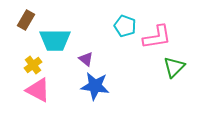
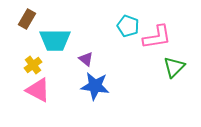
brown rectangle: moved 1 px right, 1 px up
cyan pentagon: moved 3 px right
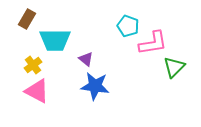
pink L-shape: moved 4 px left, 6 px down
pink triangle: moved 1 px left, 1 px down
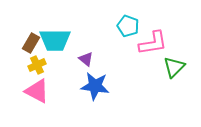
brown rectangle: moved 4 px right, 24 px down
yellow cross: moved 4 px right; rotated 12 degrees clockwise
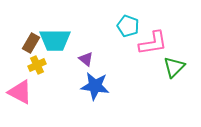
pink triangle: moved 17 px left, 1 px down
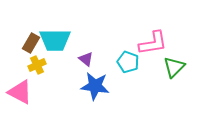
cyan pentagon: moved 36 px down
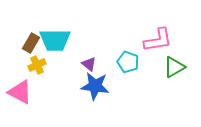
pink L-shape: moved 5 px right, 3 px up
purple triangle: moved 3 px right, 5 px down
green triangle: rotated 15 degrees clockwise
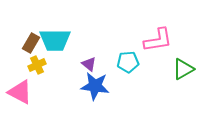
cyan pentagon: rotated 25 degrees counterclockwise
green triangle: moved 9 px right, 2 px down
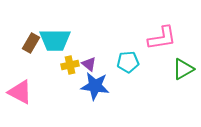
pink L-shape: moved 4 px right, 2 px up
yellow cross: moved 33 px right; rotated 12 degrees clockwise
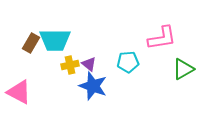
blue star: moved 2 px left; rotated 12 degrees clockwise
pink triangle: moved 1 px left
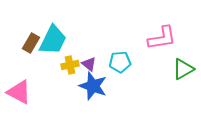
cyan trapezoid: moved 2 px left; rotated 64 degrees counterclockwise
cyan pentagon: moved 8 px left
